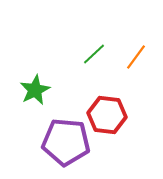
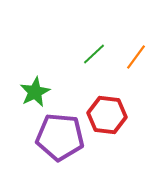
green star: moved 2 px down
purple pentagon: moved 6 px left, 5 px up
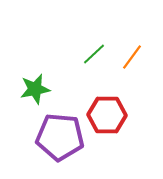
orange line: moved 4 px left
green star: moved 3 px up; rotated 16 degrees clockwise
red hexagon: rotated 6 degrees counterclockwise
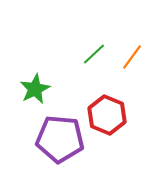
green star: rotated 16 degrees counterclockwise
red hexagon: rotated 21 degrees clockwise
purple pentagon: moved 2 px down
